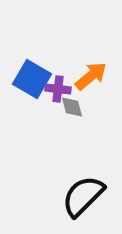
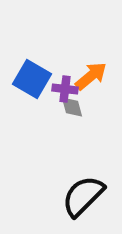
purple cross: moved 7 px right
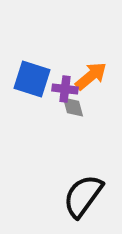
blue square: rotated 12 degrees counterclockwise
gray diamond: moved 1 px right
black semicircle: rotated 9 degrees counterclockwise
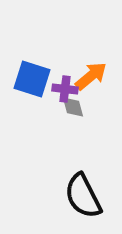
black semicircle: rotated 63 degrees counterclockwise
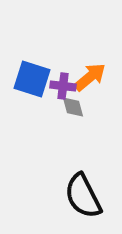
orange arrow: moved 1 px left, 1 px down
purple cross: moved 2 px left, 3 px up
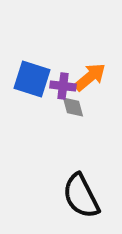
black semicircle: moved 2 px left
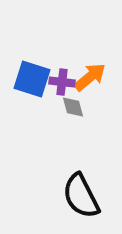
purple cross: moved 1 px left, 4 px up
